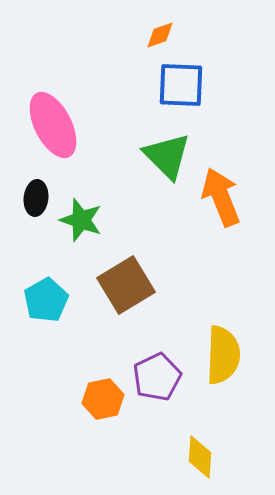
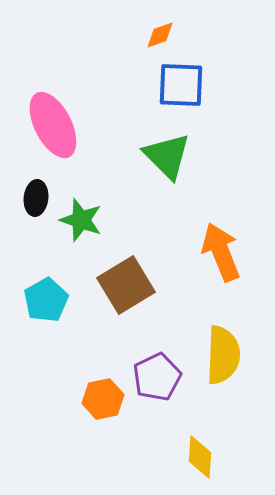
orange arrow: moved 55 px down
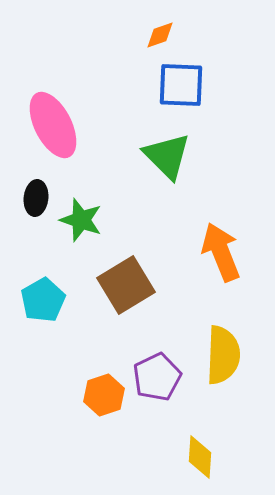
cyan pentagon: moved 3 px left
orange hexagon: moved 1 px right, 4 px up; rotated 6 degrees counterclockwise
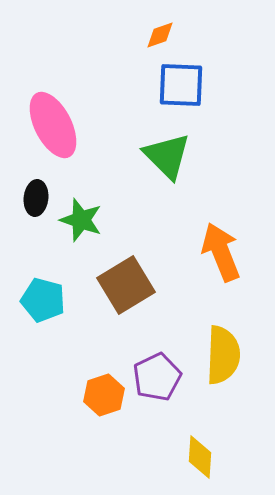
cyan pentagon: rotated 27 degrees counterclockwise
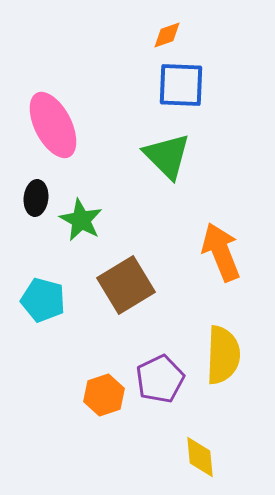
orange diamond: moved 7 px right
green star: rotated 9 degrees clockwise
purple pentagon: moved 3 px right, 2 px down
yellow diamond: rotated 9 degrees counterclockwise
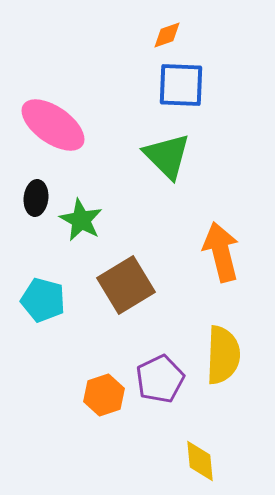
pink ellipse: rotated 28 degrees counterclockwise
orange arrow: rotated 8 degrees clockwise
yellow diamond: moved 4 px down
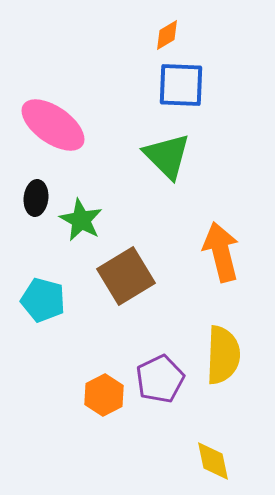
orange diamond: rotated 12 degrees counterclockwise
brown square: moved 9 px up
orange hexagon: rotated 9 degrees counterclockwise
yellow diamond: moved 13 px right; rotated 6 degrees counterclockwise
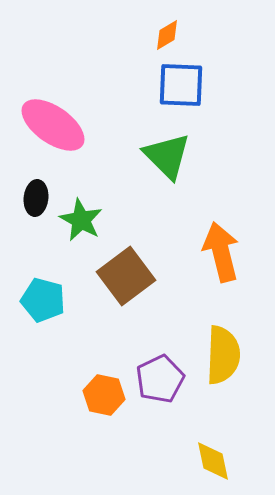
brown square: rotated 6 degrees counterclockwise
orange hexagon: rotated 21 degrees counterclockwise
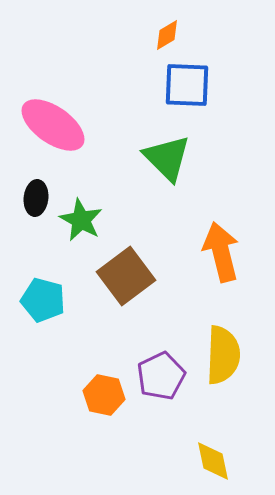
blue square: moved 6 px right
green triangle: moved 2 px down
purple pentagon: moved 1 px right, 3 px up
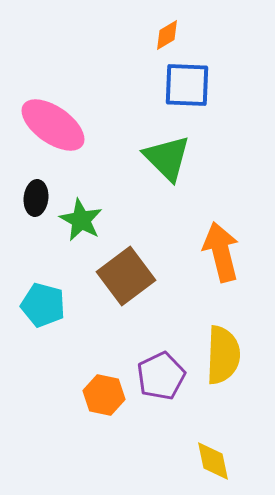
cyan pentagon: moved 5 px down
